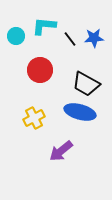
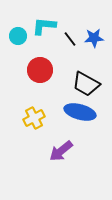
cyan circle: moved 2 px right
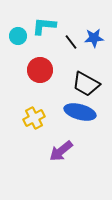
black line: moved 1 px right, 3 px down
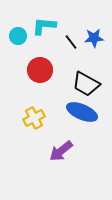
blue ellipse: moved 2 px right; rotated 8 degrees clockwise
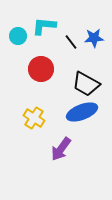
red circle: moved 1 px right, 1 px up
blue ellipse: rotated 44 degrees counterclockwise
yellow cross: rotated 30 degrees counterclockwise
purple arrow: moved 2 px up; rotated 15 degrees counterclockwise
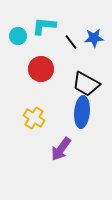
blue ellipse: rotated 64 degrees counterclockwise
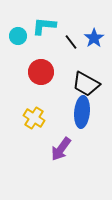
blue star: rotated 30 degrees counterclockwise
red circle: moved 3 px down
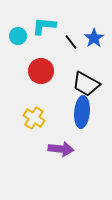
red circle: moved 1 px up
purple arrow: rotated 120 degrees counterclockwise
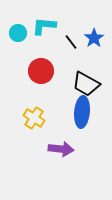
cyan circle: moved 3 px up
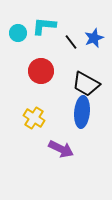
blue star: rotated 12 degrees clockwise
purple arrow: rotated 20 degrees clockwise
